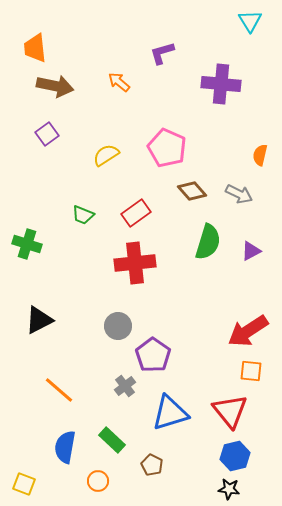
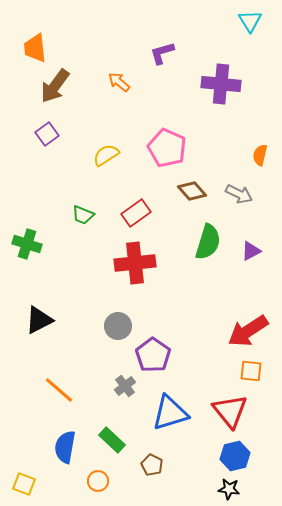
brown arrow: rotated 114 degrees clockwise
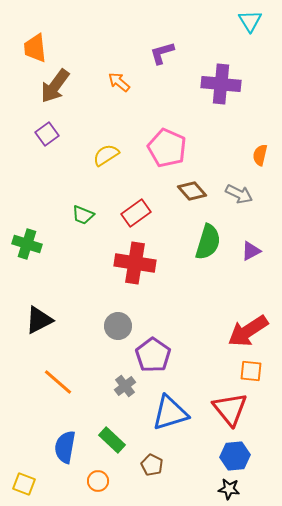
red cross: rotated 15 degrees clockwise
orange line: moved 1 px left, 8 px up
red triangle: moved 2 px up
blue hexagon: rotated 8 degrees clockwise
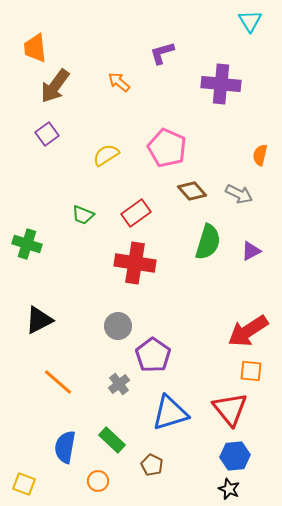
gray cross: moved 6 px left, 2 px up
black star: rotated 15 degrees clockwise
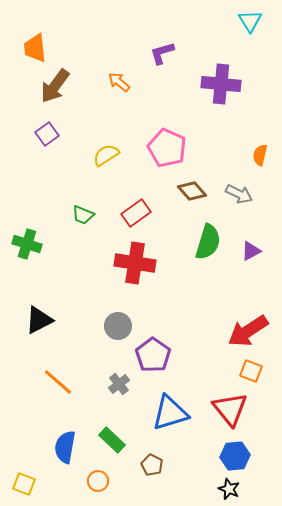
orange square: rotated 15 degrees clockwise
